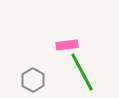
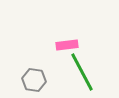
gray hexagon: moved 1 px right; rotated 20 degrees counterclockwise
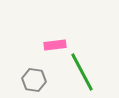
pink rectangle: moved 12 px left
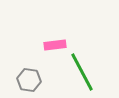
gray hexagon: moved 5 px left
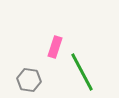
pink rectangle: moved 2 px down; rotated 65 degrees counterclockwise
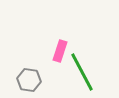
pink rectangle: moved 5 px right, 4 px down
